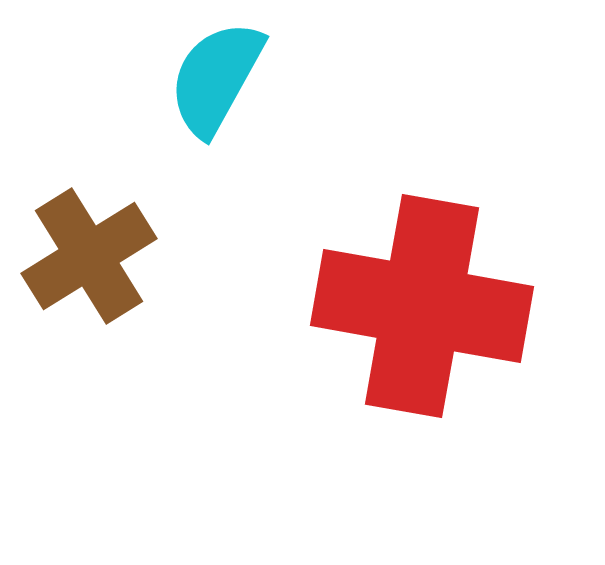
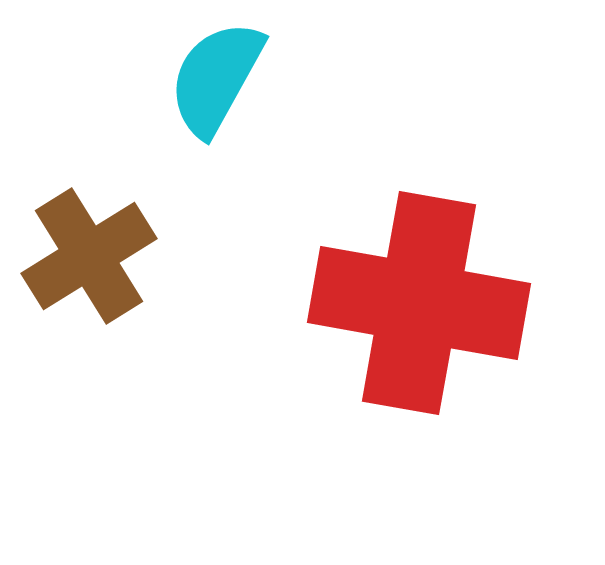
red cross: moved 3 px left, 3 px up
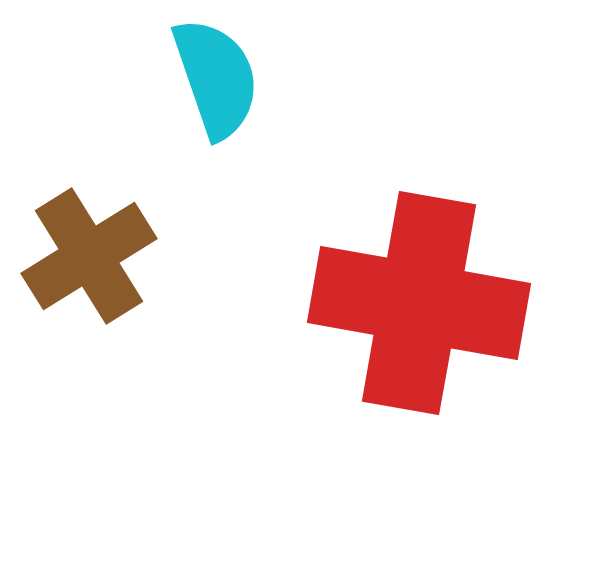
cyan semicircle: rotated 132 degrees clockwise
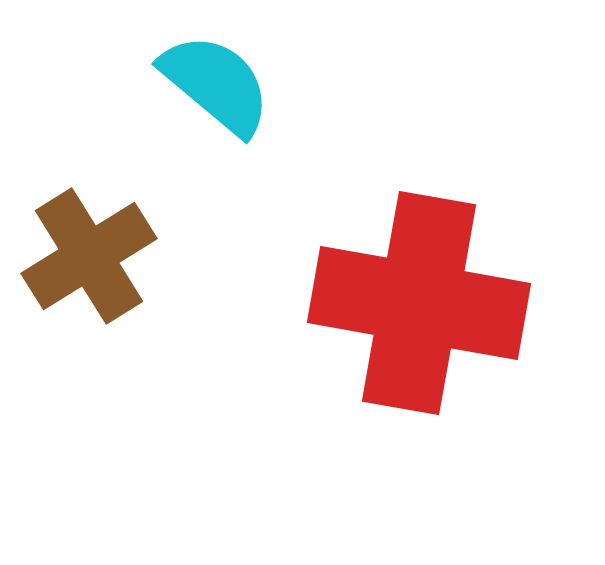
cyan semicircle: moved 6 px down; rotated 31 degrees counterclockwise
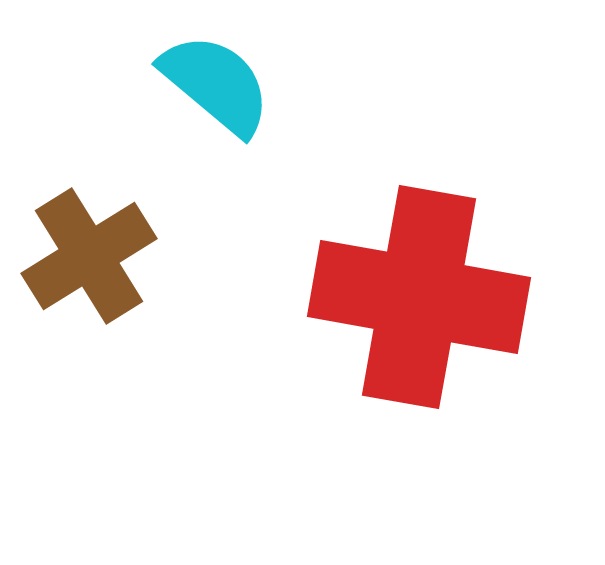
red cross: moved 6 px up
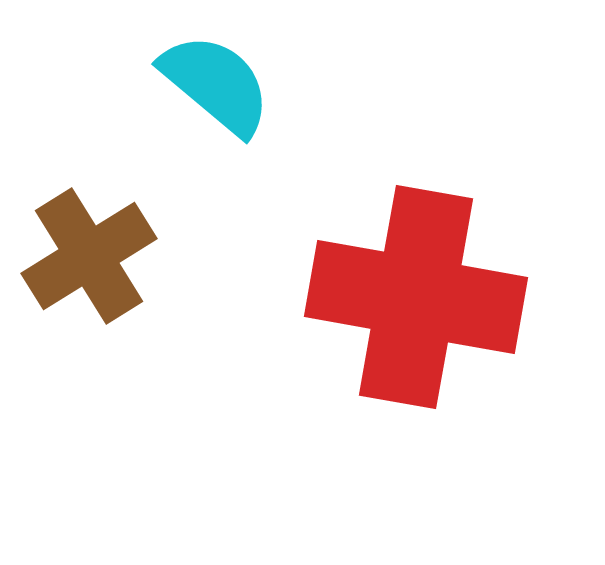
red cross: moved 3 px left
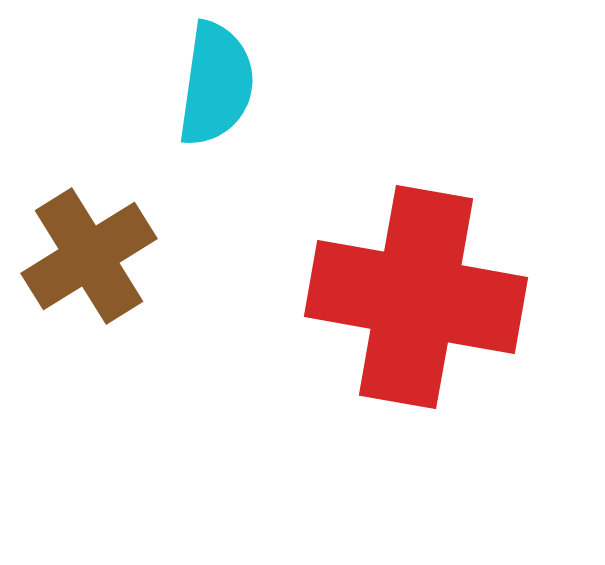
cyan semicircle: rotated 58 degrees clockwise
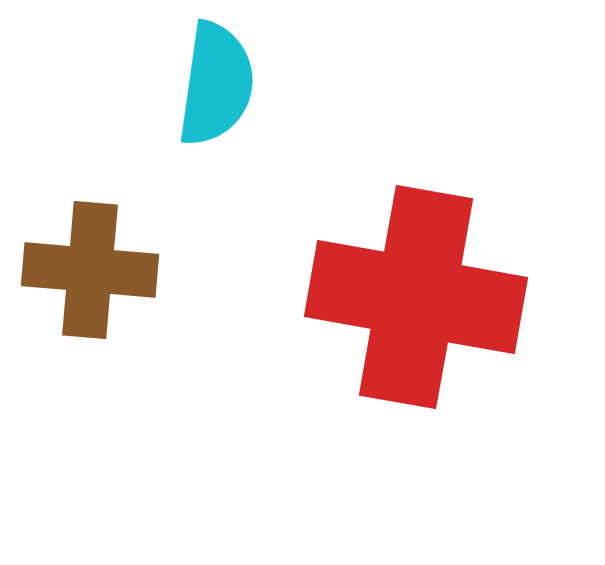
brown cross: moved 1 px right, 14 px down; rotated 37 degrees clockwise
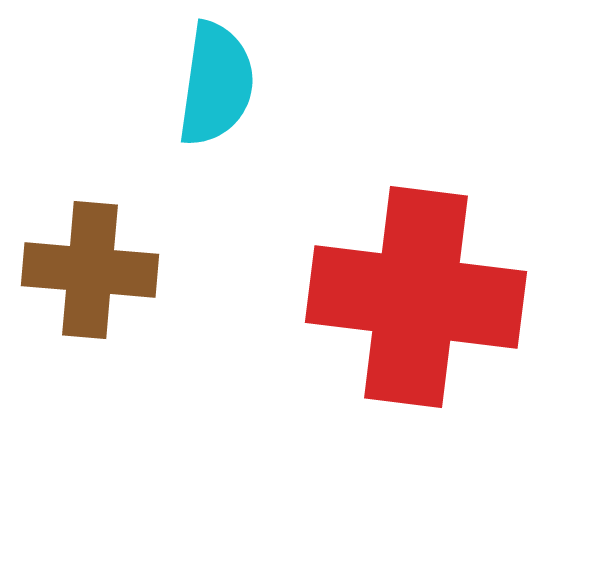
red cross: rotated 3 degrees counterclockwise
